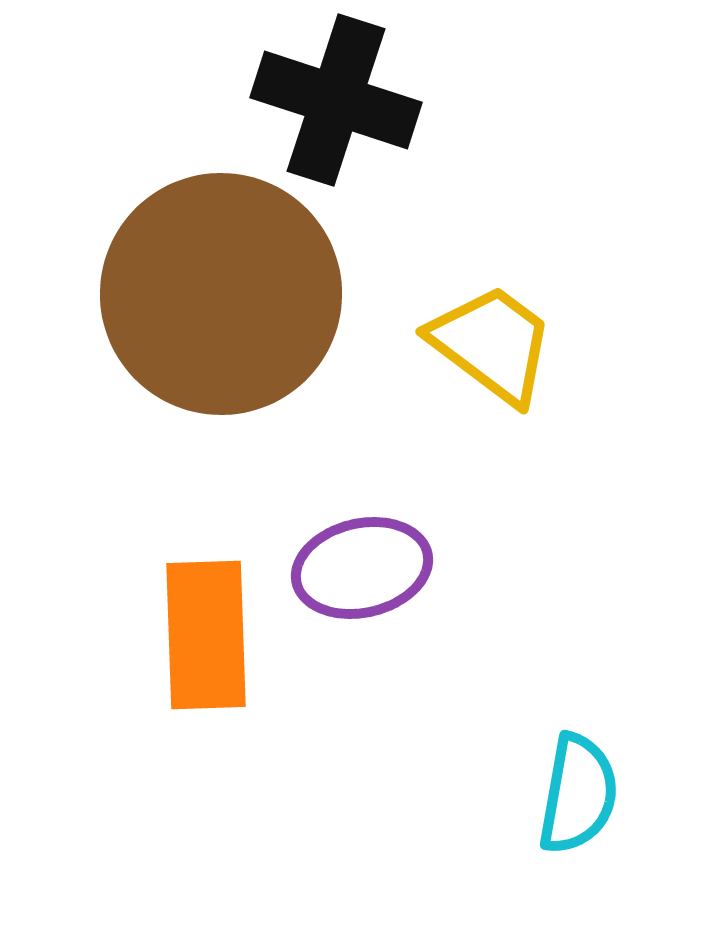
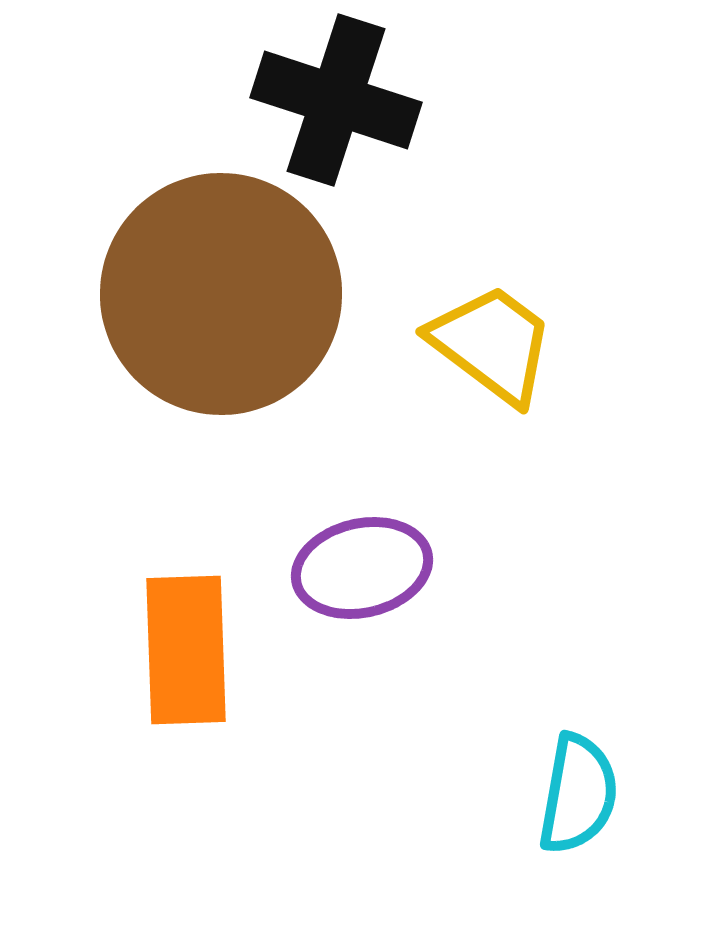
orange rectangle: moved 20 px left, 15 px down
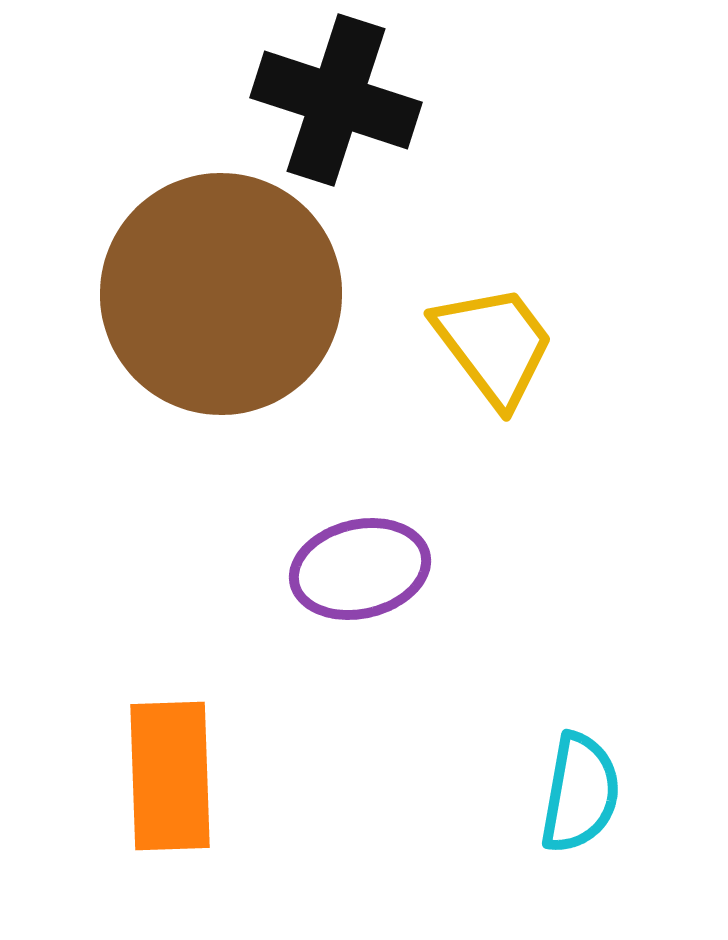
yellow trapezoid: moved 2 px right, 1 px down; rotated 16 degrees clockwise
purple ellipse: moved 2 px left, 1 px down
orange rectangle: moved 16 px left, 126 px down
cyan semicircle: moved 2 px right, 1 px up
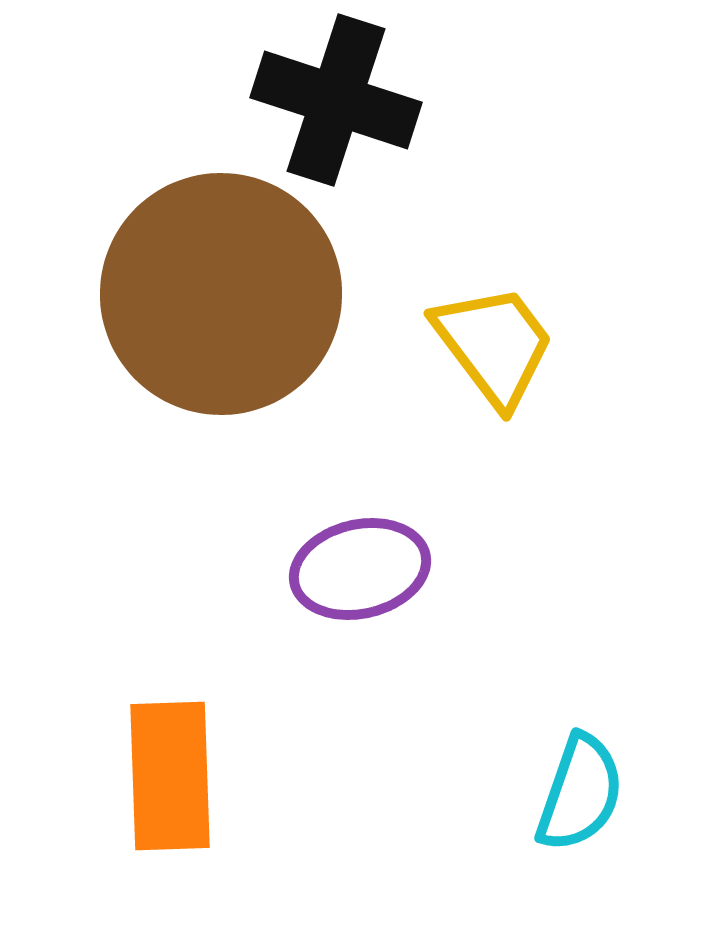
cyan semicircle: rotated 9 degrees clockwise
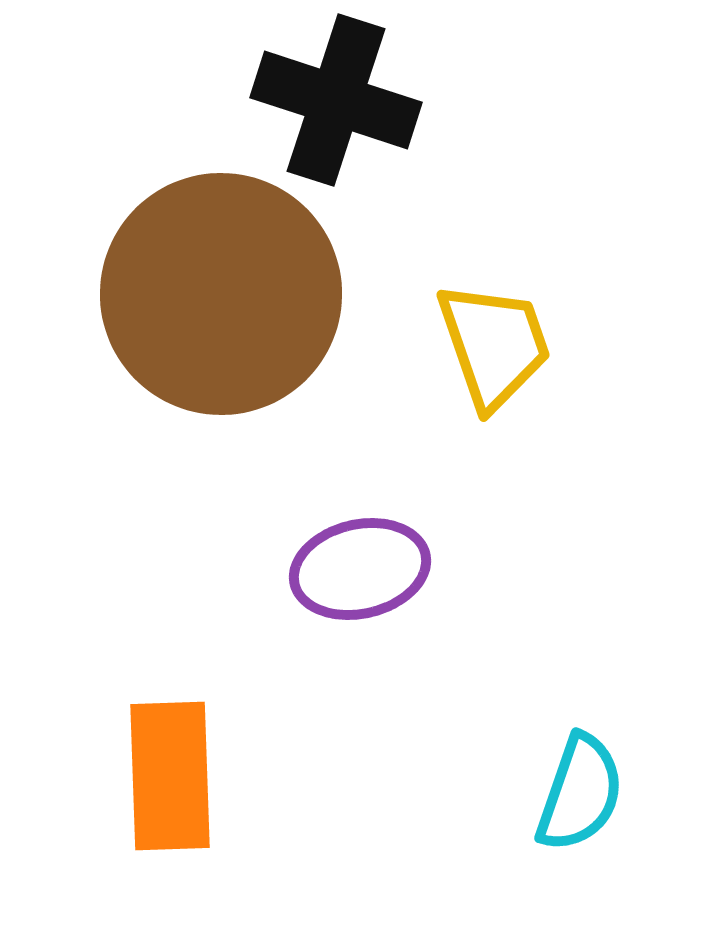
yellow trapezoid: rotated 18 degrees clockwise
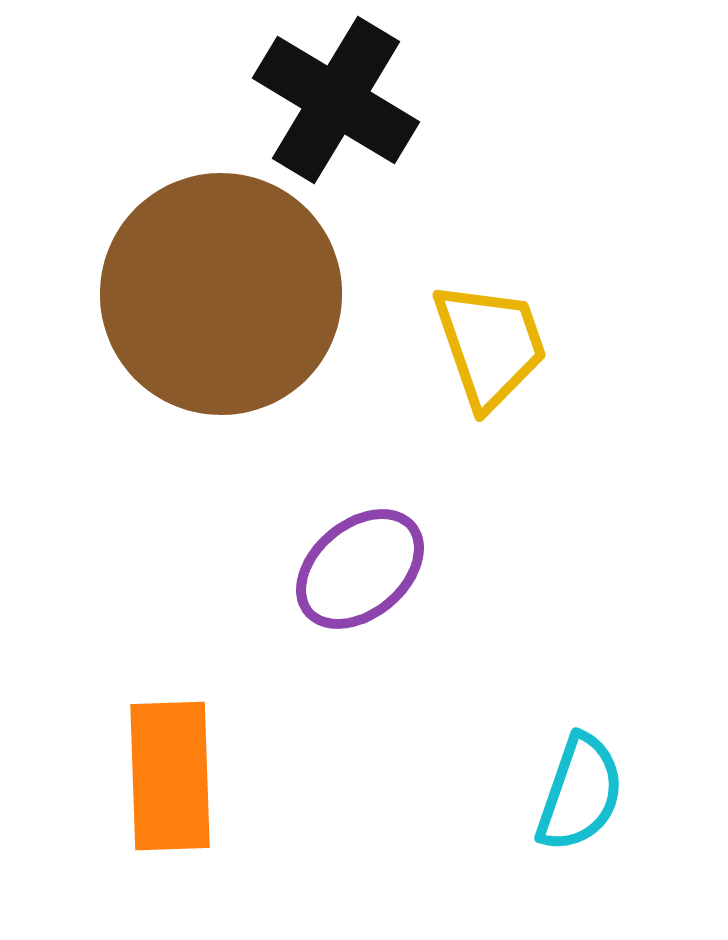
black cross: rotated 13 degrees clockwise
yellow trapezoid: moved 4 px left
purple ellipse: rotated 27 degrees counterclockwise
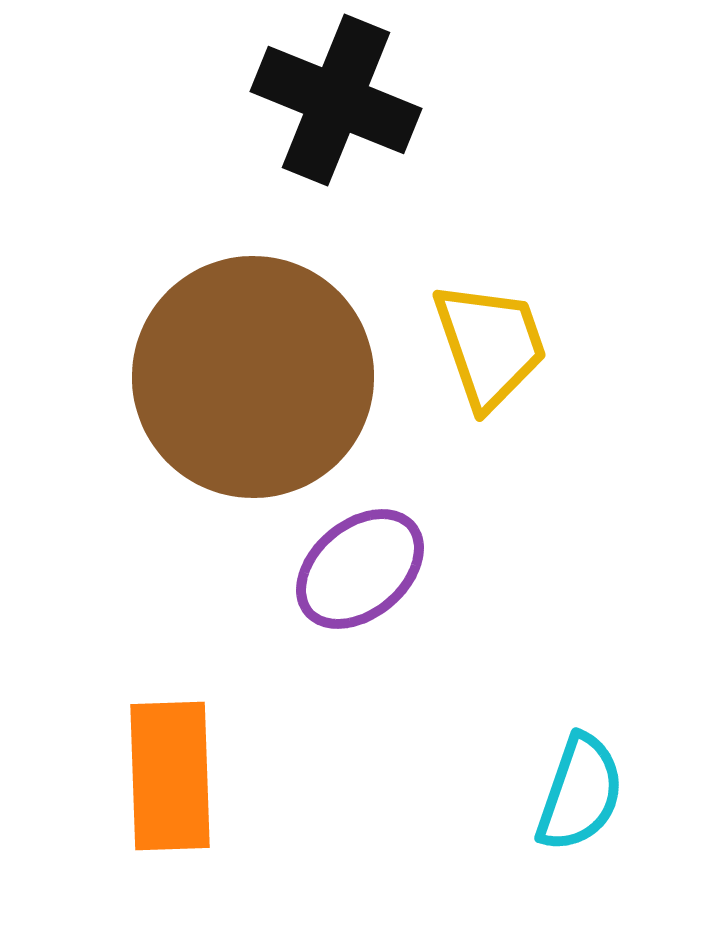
black cross: rotated 9 degrees counterclockwise
brown circle: moved 32 px right, 83 px down
